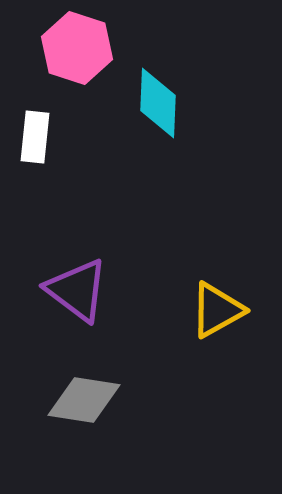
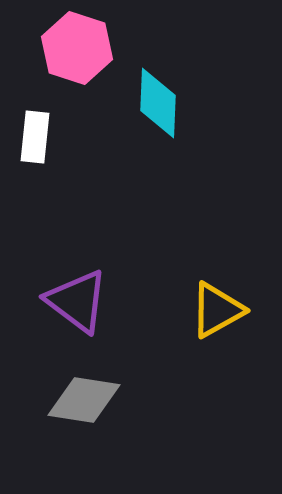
purple triangle: moved 11 px down
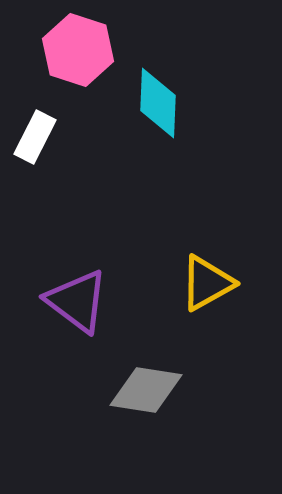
pink hexagon: moved 1 px right, 2 px down
white rectangle: rotated 21 degrees clockwise
yellow triangle: moved 10 px left, 27 px up
gray diamond: moved 62 px right, 10 px up
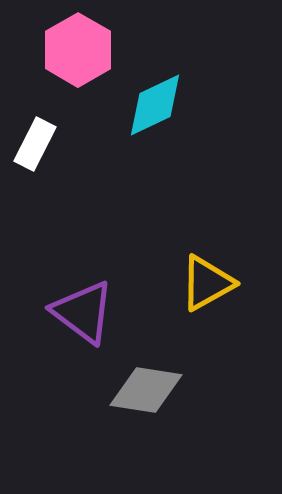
pink hexagon: rotated 12 degrees clockwise
cyan diamond: moved 3 px left, 2 px down; rotated 62 degrees clockwise
white rectangle: moved 7 px down
purple triangle: moved 6 px right, 11 px down
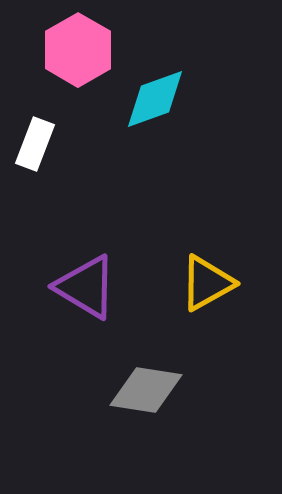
cyan diamond: moved 6 px up; rotated 6 degrees clockwise
white rectangle: rotated 6 degrees counterclockwise
purple triangle: moved 3 px right, 25 px up; rotated 6 degrees counterclockwise
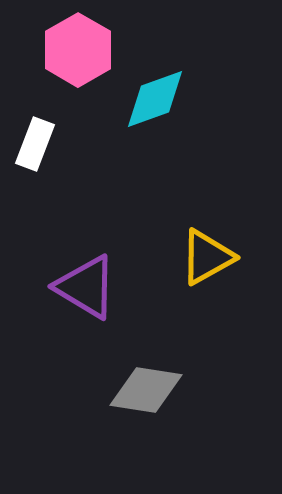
yellow triangle: moved 26 px up
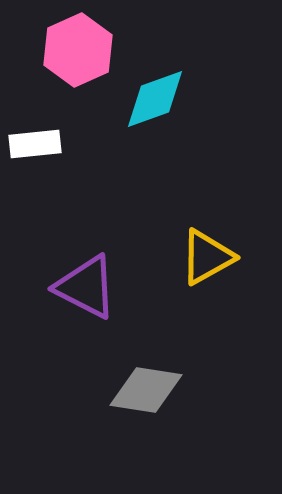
pink hexagon: rotated 6 degrees clockwise
white rectangle: rotated 63 degrees clockwise
purple triangle: rotated 4 degrees counterclockwise
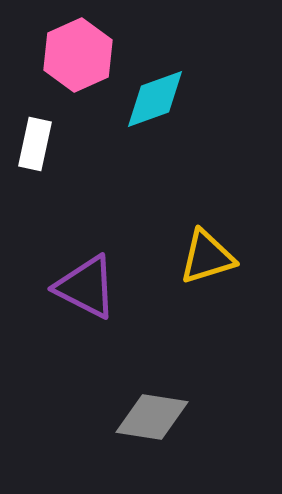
pink hexagon: moved 5 px down
white rectangle: rotated 72 degrees counterclockwise
yellow triangle: rotated 12 degrees clockwise
gray diamond: moved 6 px right, 27 px down
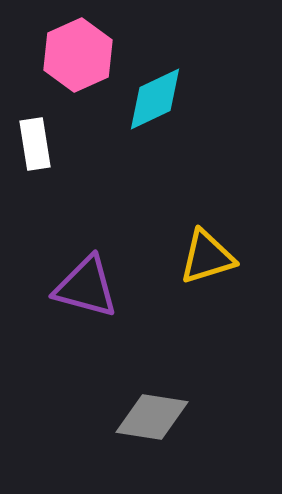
cyan diamond: rotated 6 degrees counterclockwise
white rectangle: rotated 21 degrees counterclockwise
purple triangle: rotated 12 degrees counterclockwise
